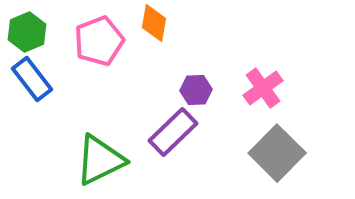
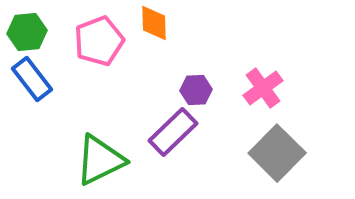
orange diamond: rotated 12 degrees counterclockwise
green hexagon: rotated 18 degrees clockwise
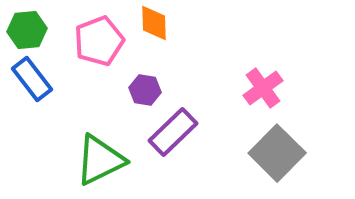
green hexagon: moved 2 px up
purple hexagon: moved 51 px left; rotated 12 degrees clockwise
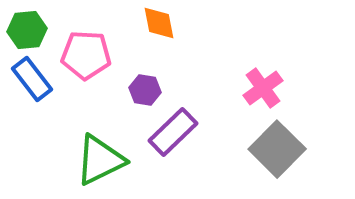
orange diamond: moved 5 px right; rotated 9 degrees counterclockwise
pink pentagon: moved 13 px left, 14 px down; rotated 24 degrees clockwise
gray square: moved 4 px up
